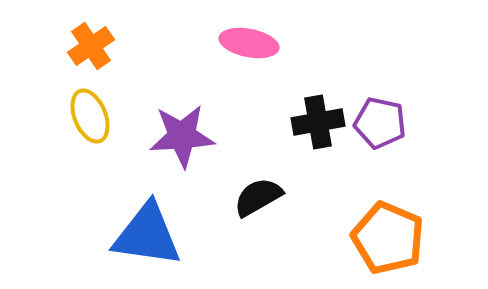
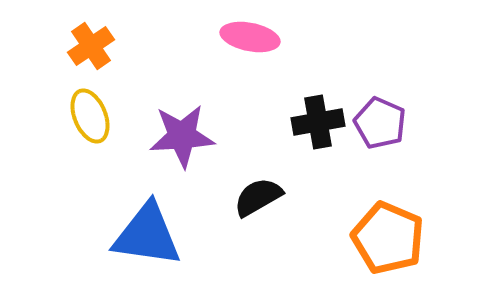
pink ellipse: moved 1 px right, 6 px up
purple pentagon: rotated 12 degrees clockwise
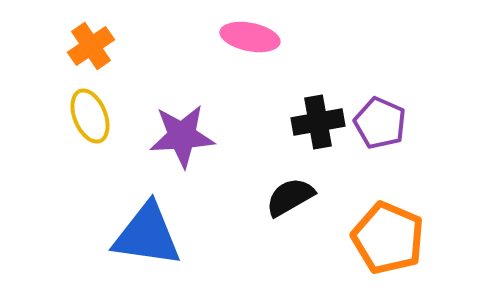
black semicircle: moved 32 px right
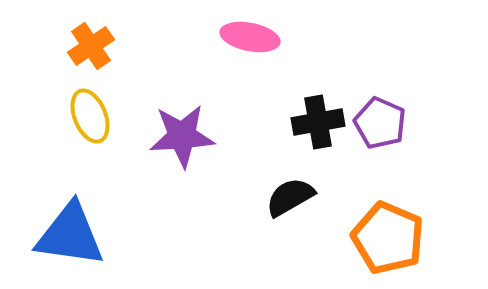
blue triangle: moved 77 px left
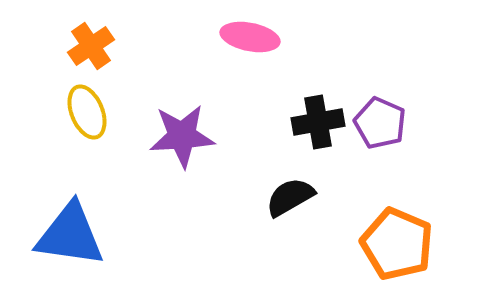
yellow ellipse: moved 3 px left, 4 px up
orange pentagon: moved 9 px right, 6 px down
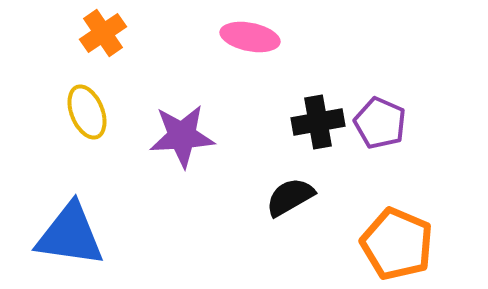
orange cross: moved 12 px right, 13 px up
